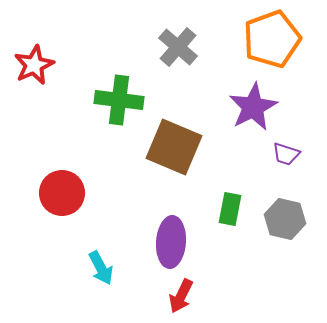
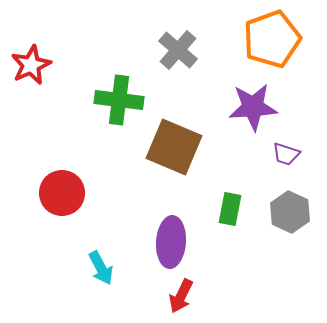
gray cross: moved 3 px down
red star: moved 3 px left
purple star: rotated 24 degrees clockwise
gray hexagon: moved 5 px right, 7 px up; rotated 12 degrees clockwise
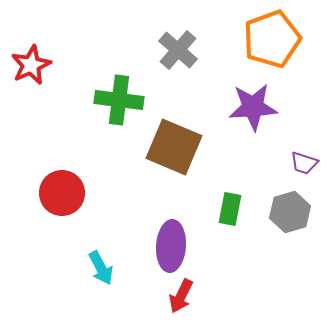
purple trapezoid: moved 18 px right, 9 px down
gray hexagon: rotated 18 degrees clockwise
purple ellipse: moved 4 px down
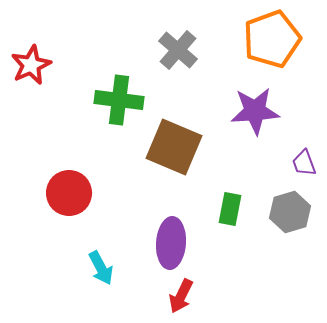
purple star: moved 2 px right, 4 px down
purple trapezoid: rotated 52 degrees clockwise
red circle: moved 7 px right
purple ellipse: moved 3 px up
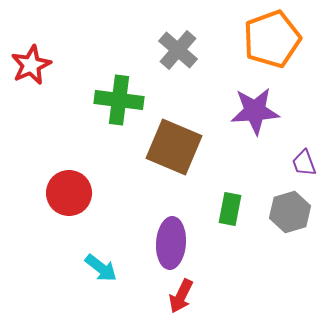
cyan arrow: rotated 24 degrees counterclockwise
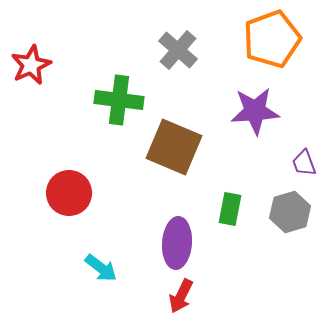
purple ellipse: moved 6 px right
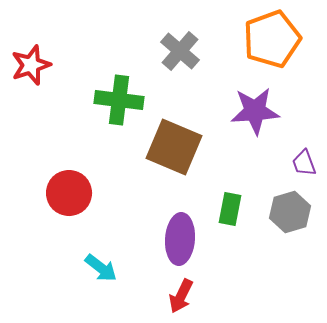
gray cross: moved 2 px right, 1 px down
red star: rotated 6 degrees clockwise
purple ellipse: moved 3 px right, 4 px up
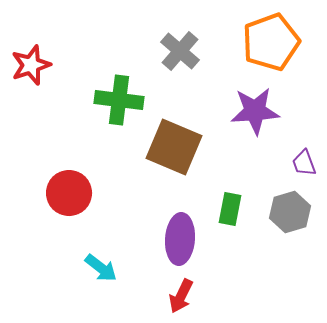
orange pentagon: moved 1 px left, 3 px down
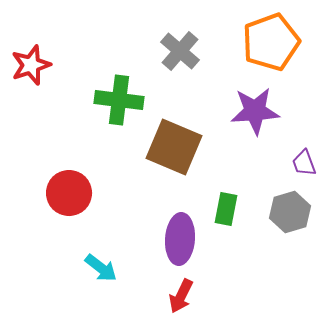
green rectangle: moved 4 px left
